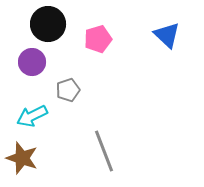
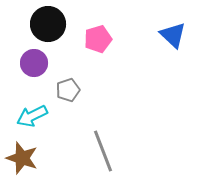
blue triangle: moved 6 px right
purple circle: moved 2 px right, 1 px down
gray line: moved 1 px left
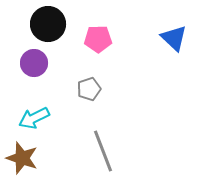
blue triangle: moved 1 px right, 3 px down
pink pentagon: rotated 16 degrees clockwise
gray pentagon: moved 21 px right, 1 px up
cyan arrow: moved 2 px right, 2 px down
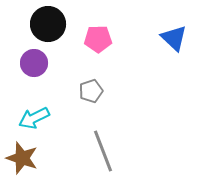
gray pentagon: moved 2 px right, 2 px down
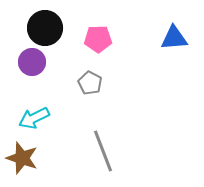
black circle: moved 3 px left, 4 px down
blue triangle: rotated 48 degrees counterclockwise
purple circle: moved 2 px left, 1 px up
gray pentagon: moved 1 px left, 8 px up; rotated 25 degrees counterclockwise
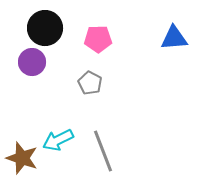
cyan arrow: moved 24 px right, 22 px down
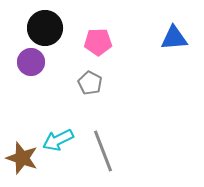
pink pentagon: moved 3 px down
purple circle: moved 1 px left
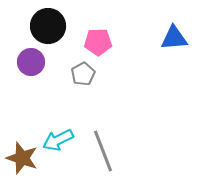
black circle: moved 3 px right, 2 px up
gray pentagon: moved 7 px left, 9 px up; rotated 15 degrees clockwise
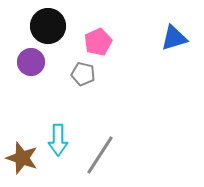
blue triangle: rotated 12 degrees counterclockwise
pink pentagon: rotated 24 degrees counterclockwise
gray pentagon: rotated 30 degrees counterclockwise
cyan arrow: rotated 64 degrees counterclockwise
gray line: moved 3 px left, 4 px down; rotated 54 degrees clockwise
